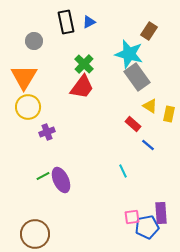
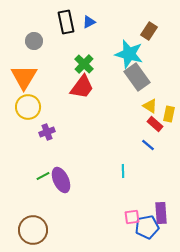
red rectangle: moved 22 px right
cyan line: rotated 24 degrees clockwise
brown circle: moved 2 px left, 4 px up
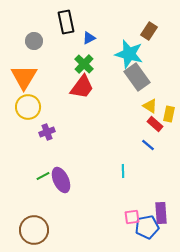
blue triangle: moved 16 px down
brown circle: moved 1 px right
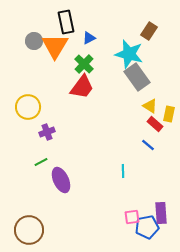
orange triangle: moved 31 px right, 31 px up
green line: moved 2 px left, 14 px up
brown circle: moved 5 px left
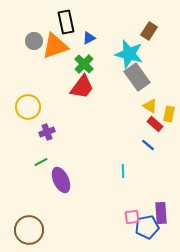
orange triangle: rotated 40 degrees clockwise
